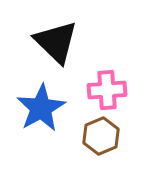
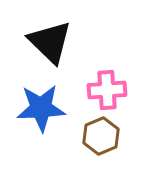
black triangle: moved 6 px left
blue star: rotated 27 degrees clockwise
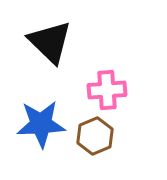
blue star: moved 16 px down
brown hexagon: moved 6 px left
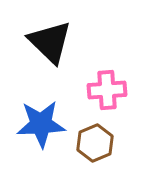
brown hexagon: moved 7 px down
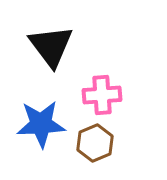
black triangle: moved 1 px right, 4 px down; rotated 9 degrees clockwise
pink cross: moved 5 px left, 5 px down
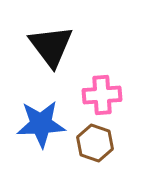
brown hexagon: rotated 18 degrees counterclockwise
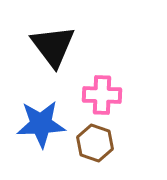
black triangle: moved 2 px right
pink cross: rotated 6 degrees clockwise
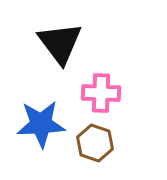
black triangle: moved 7 px right, 3 px up
pink cross: moved 1 px left, 2 px up
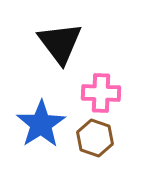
blue star: rotated 30 degrees counterclockwise
brown hexagon: moved 5 px up
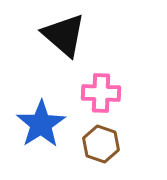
black triangle: moved 4 px right, 8 px up; rotated 12 degrees counterclockwise
brown hexagon: moved 6 px right, 6 px down
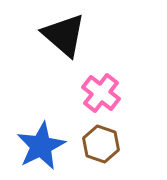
pink cross: rotated 36 degrees clockwise
blue star: moved 22 px down; rotated 6 degrees clockwise
